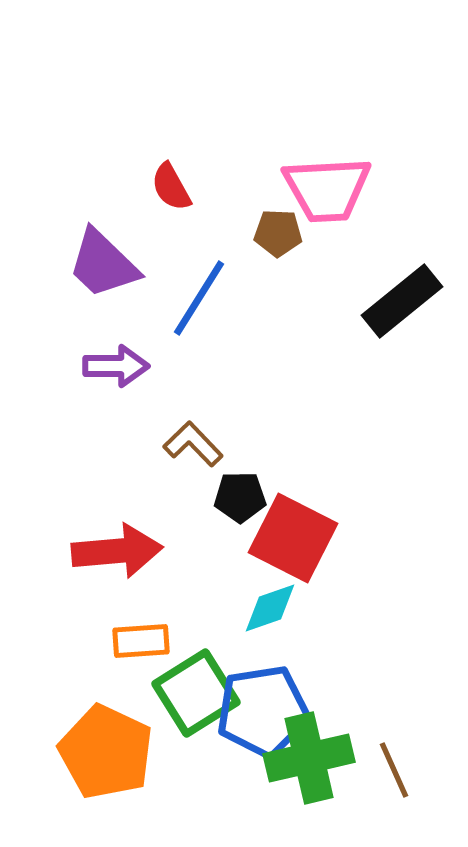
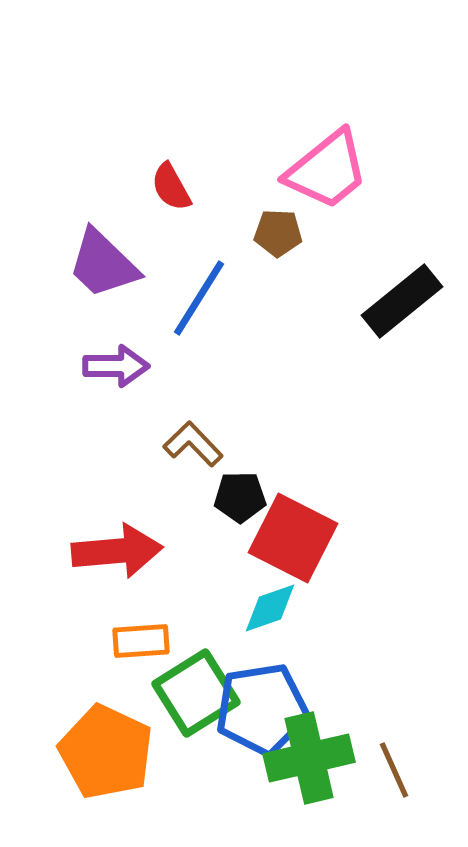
pink trapezoid: moved 19 px up; rotated 36 degrees counterclockwise
blue pentagon: moved 1 px left, 2 px up
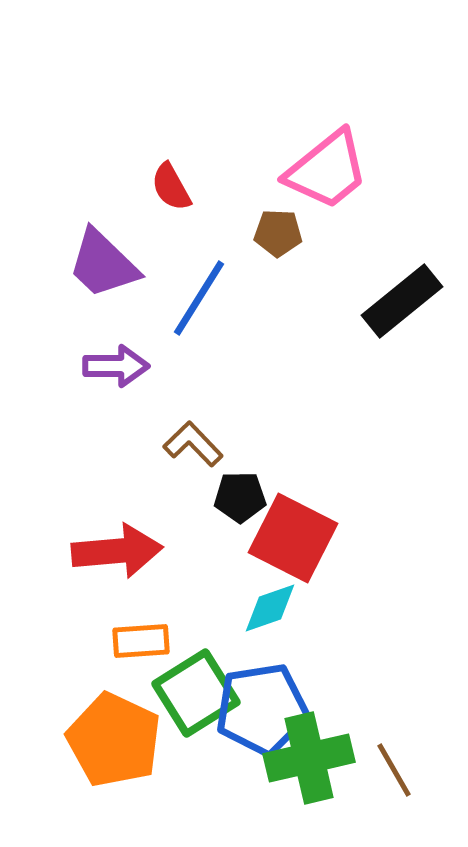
orange pentagon: moved 8 px right, 12 px up
brown line: rotated 6 degrees counterclockwise
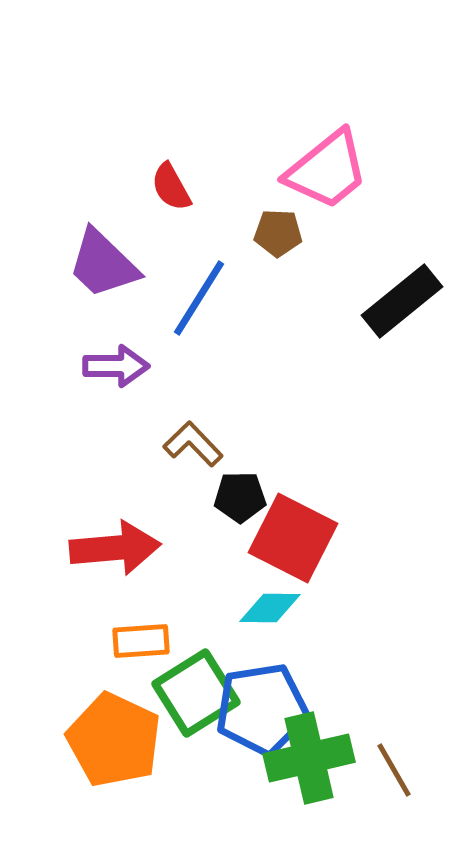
red arrow: moved 2 px left, 3 px up
cyan diamond: rotated 20 degrees clockwise
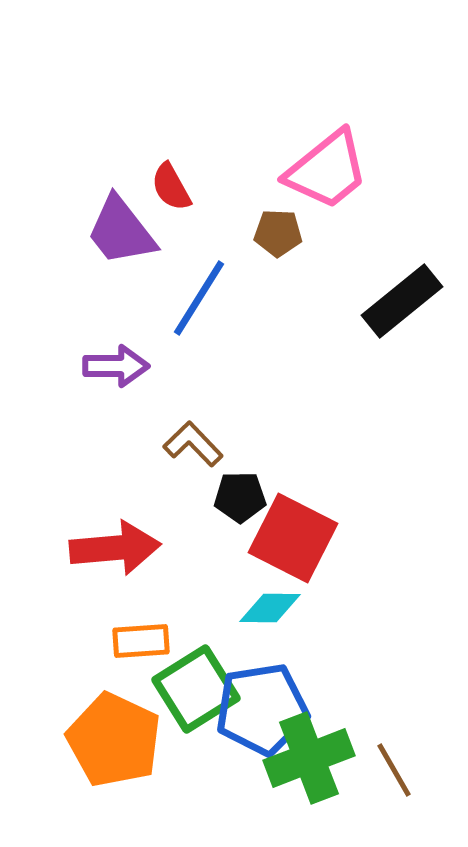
purple trapezoid: moved 18 px right, 33 px up; rotated 8 degrees clockwise
green square: moved 4 px up
green cross: rotated 8 degrees counterclockwise
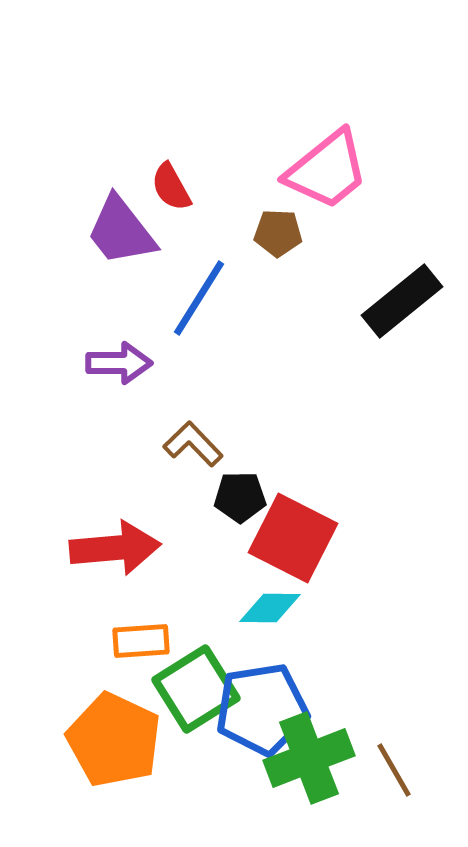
purple arrow: moved 3 px right, 3 px up
